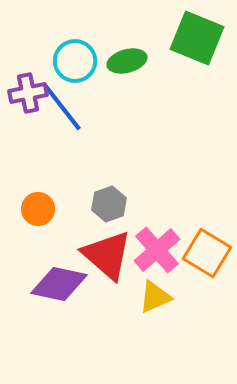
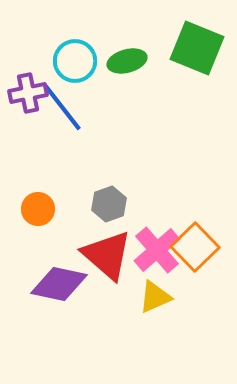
green square: moved 10 px down
orange square: moved 12 px left, 6 px up; rotated 15 degrees clockwise
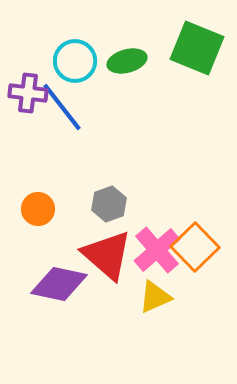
purple cross: rotated 18 degrees clockwise
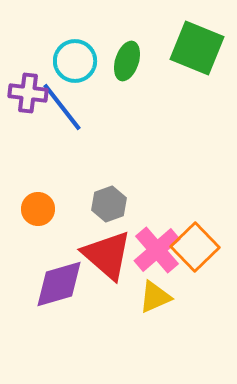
green ellipse: rotated 57 degrees counterclockwise
purple diamond: rotated 28 degrees counterclockwise
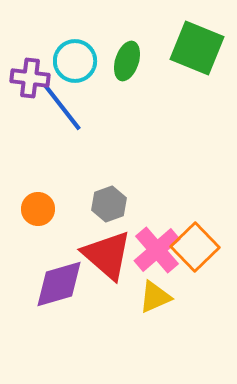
purple cross: moved 2 px right, 15 px up
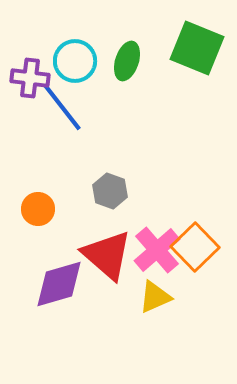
gray hexagon: moved 1 px right, 13 px up; rotated 20 degrees counterclockwise
